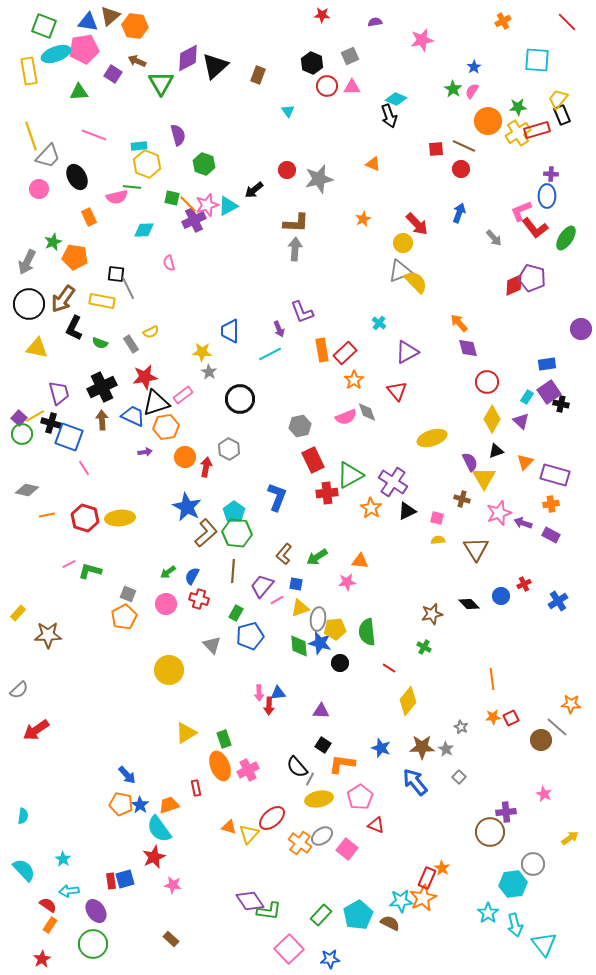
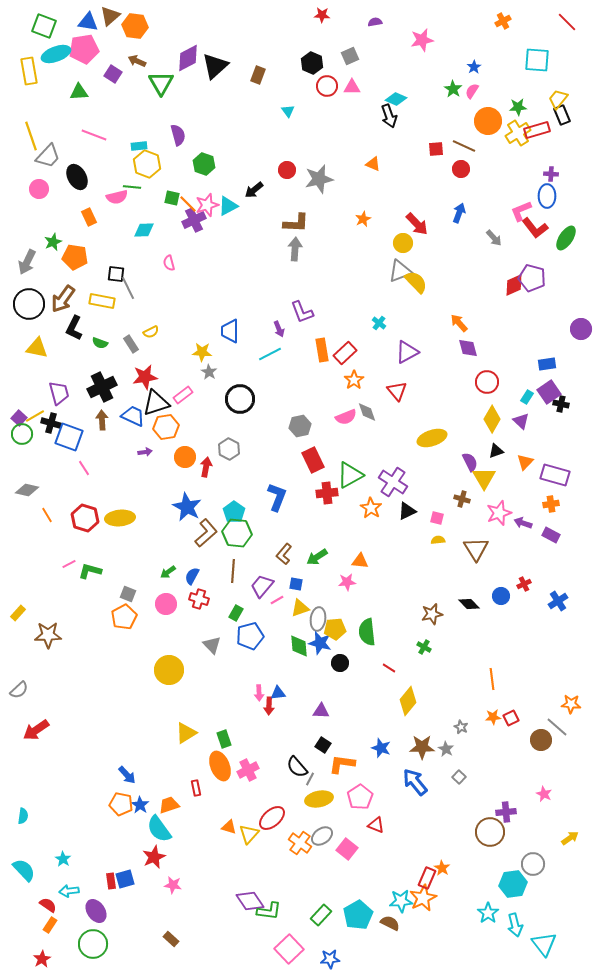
orange line at (47, 515): rotated 70 degrees clockwise
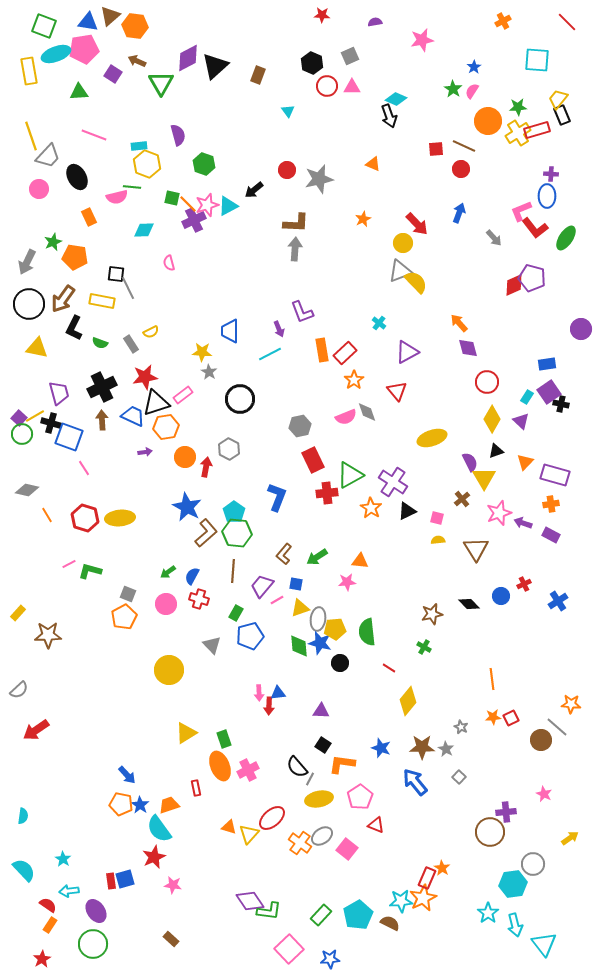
brown cross at (462, 499): rotated 35 degrees clockwise
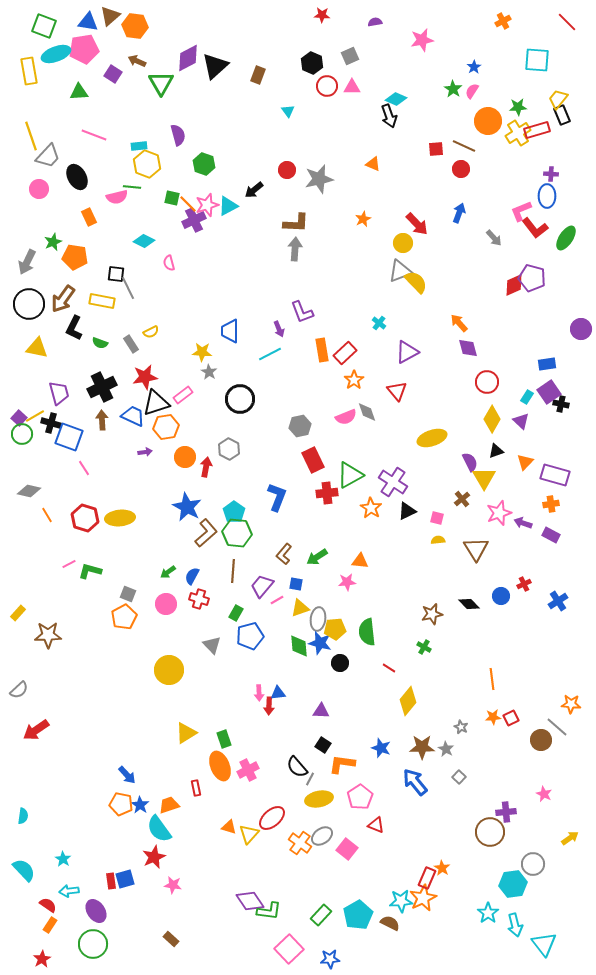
cyan diamond at (144, 230): moved 11 px down; rotated 30 degrees clockwise
gray diamond at (27, 490): moved 2 px right, 1 px down
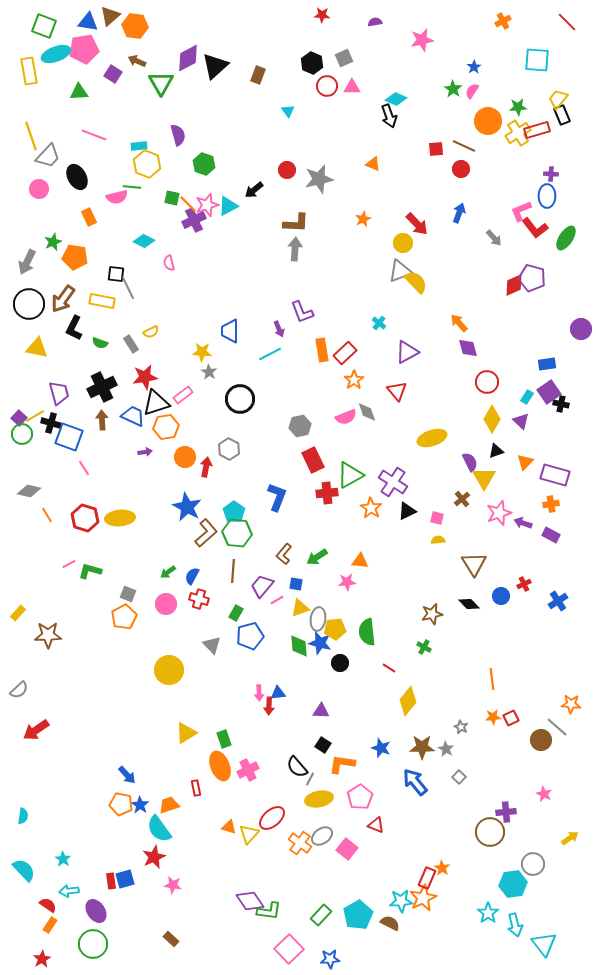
gray square at (350, 56): moved 6 px left, 2 px down
brown triangle at (476, 549): moved 2 px left, 15 px down
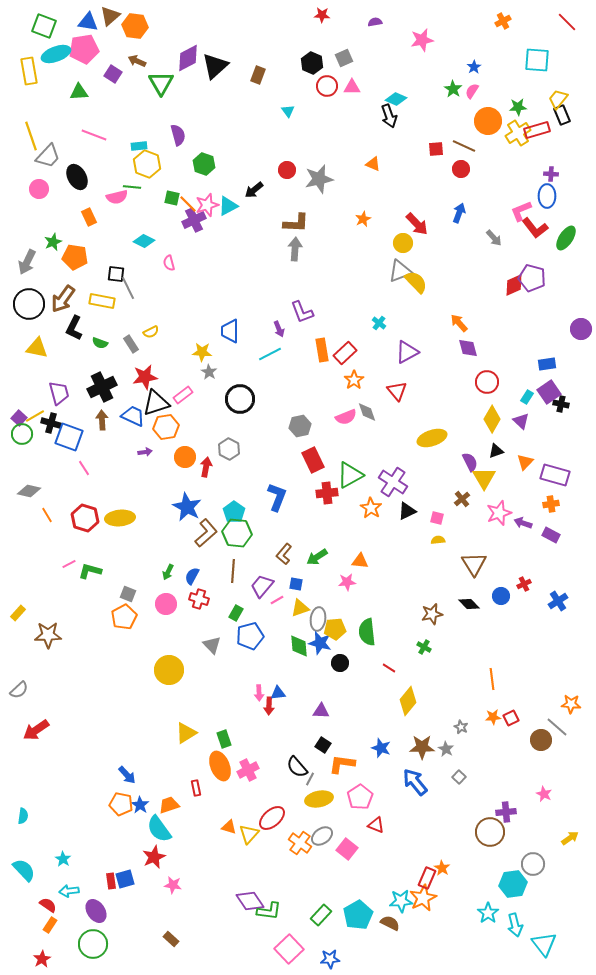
green arrow at (168, 572): rotated 28 degrees counterclockwise
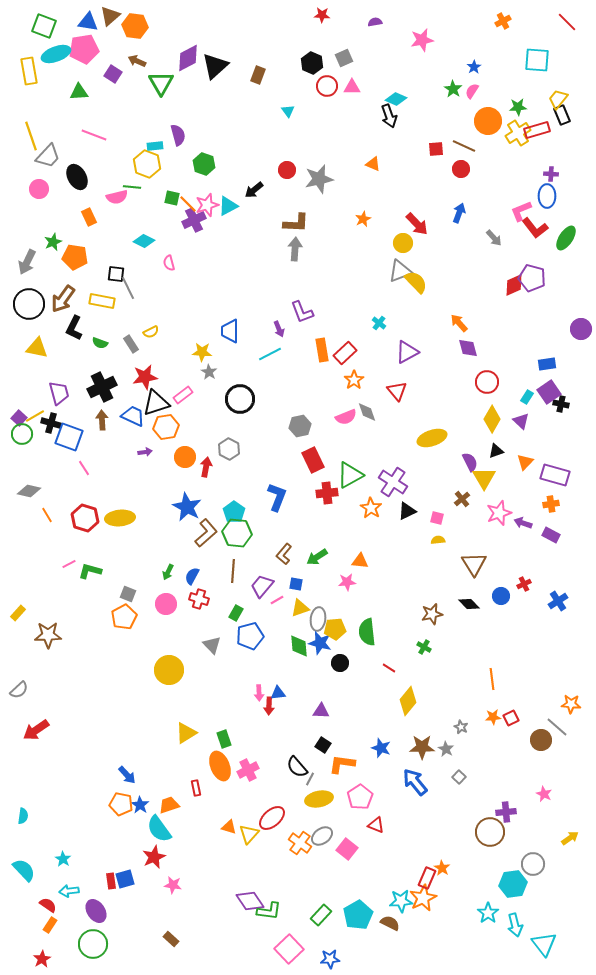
cyan rectangle at (139, 146): moved 16 px right
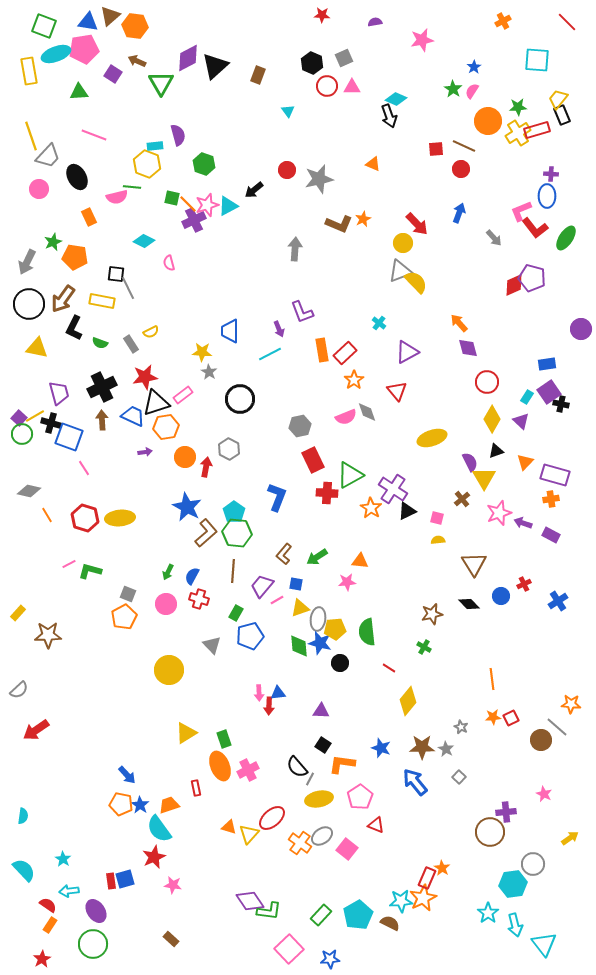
brown L-shape at (296, 223): moved 43 px right, 1 px down; rotated 20 degrees clockwise
purple cross at (393, 482): moved 7 px down
red cross at (327, 493): rotated 10 degrees clockwise
orange cross at (551, 504): moved 5 px up
